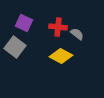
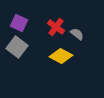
purple square: moved 5 px left
red cross: moved 2 px left; rotated 30 degrees clockwise
gray square: moved 2 px right
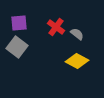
purple square: rotated 30 degrees counterclockwise
yellow diamond: moved 16 px right, 5 px down
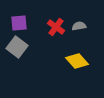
gray semicircle: moved 2 px right, 8 px up; rotated 48 degrees counterclockwise
yellow diamond: rotated 20 degrees clockwise
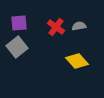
gray square: rotated 15 degrees clockwise
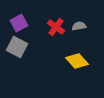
purple square: rotated 24 degrees counterclockwise
gray square: rotated 25 degrees counterclockwise
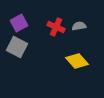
red cross: rotated 12 degrees counterclockwise
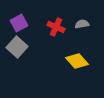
gray semicircle: moved 3 px right, 2 px up
gray square: rotated 15 degrees clockwise
